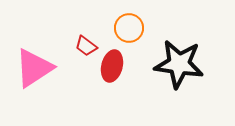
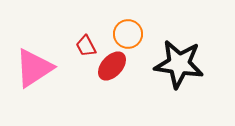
orange circle: moved 1 px left, 6 px down
red trapezoid: rotated 25 degrees clockwise
red ellipse: rotated 28 degrees clockwise
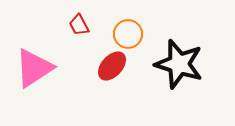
red trapezoid: moved 7 px left, 21 px up
black star: rotated 9 degrees clockwise
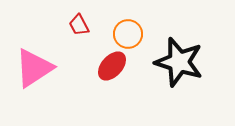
black star: moved 2 px up
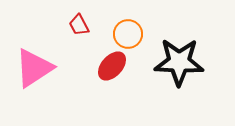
black star: rotated 15 degrees counterclockwise
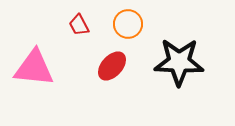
orange circle: moved 10 px up
pink triangle: rotated 39 degrees clockwise
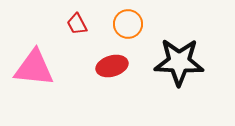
red trapezoid: moved 2 px left, 1 px up
red ellipse: rotated 32 degrees clockwise
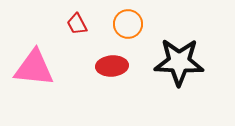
red ellipse: rotated 12 degrees clockwise
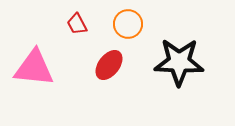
red ellipse: moved 3 px left, 1 px up; rotated 48 degrees counterclockwise
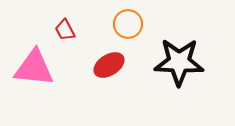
red trapezoid: moved 12 px left, 6 px down
red ellipse: rotated 20 degrees clockwise
